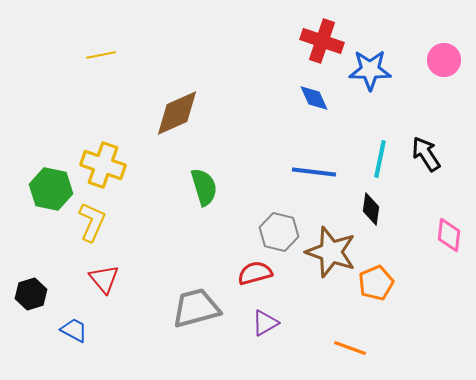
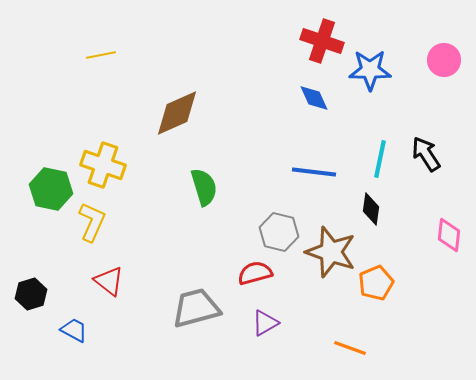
red triangle: moved 5 px right, 2 px down; rotated 12 degrees counterclockwise
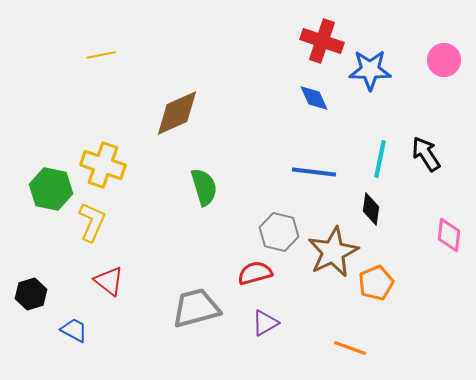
brown star: moved 2 px right; rotated 27 degrees clockwise
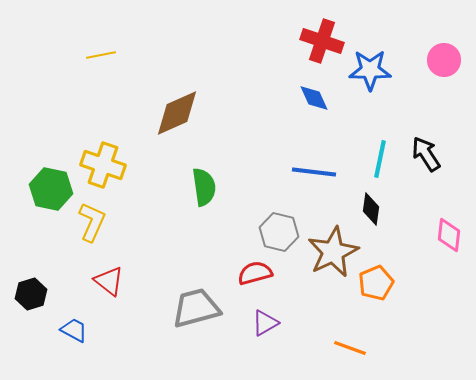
green semicircle: rotated 9 degrees clockwise
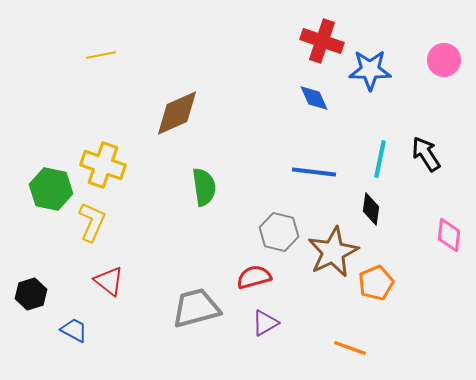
red semicircle: moved 1 px left, 4 px down
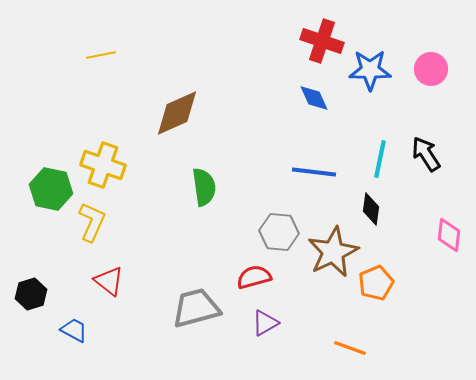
pink circle: moved 13 px left, 9 px down
gray hexagon: rotated 9 degrees counterclockwise
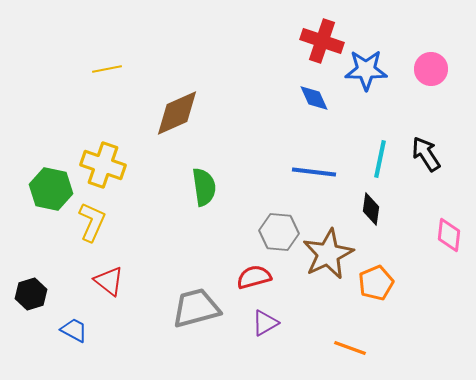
yellow line: moved 6 px right, 14 px down
blue star: moved 4 px left
brown star: moved 5 px left, 2 px down
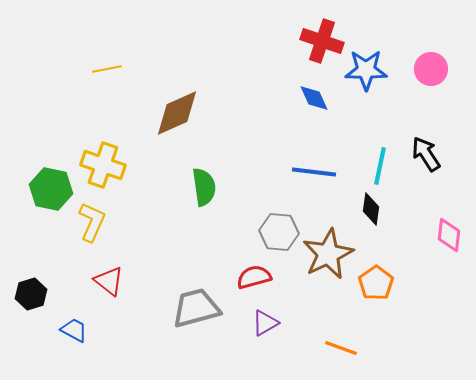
cyan line: moved 7 px down
orange pentagon: rotated 12 degrees counterclockwise
orange line: moved 9 px left
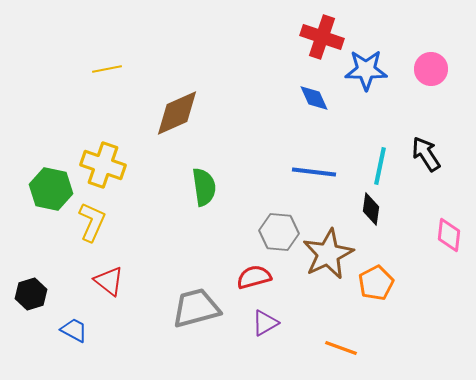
red cross: moved 4 px up
orange pentagon: rotated 8 degrees clockwise
